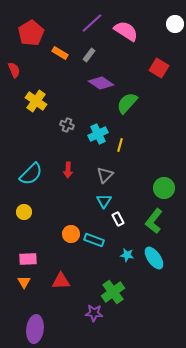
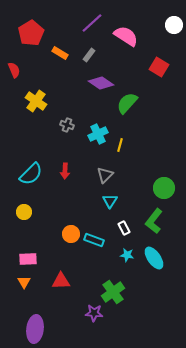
white circle: moved 1 px left, 1 px down
pink semicircle: moved 5 px down
red square: moved 1 px up
red arrow: moved 3 px left, 1 px down
cyan triangle: moved 6 px right
white rectangle: moved 6 px right, 9 px down
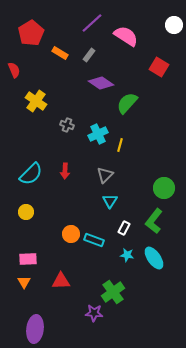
yellow circle: moved 2 px right
white rectangle: rotated 56 degrees clockwise
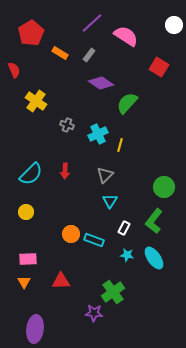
green circle: moved 1 px up
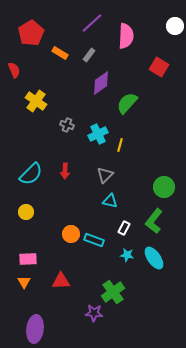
white circle: moved 1 px right, 1 px down
pink semicircle: rotated 60 degrees clockwise
purple diamond: rotated 70 degrees counterclockwise
cyan triangle: rotated 49 degrees counterclockwise
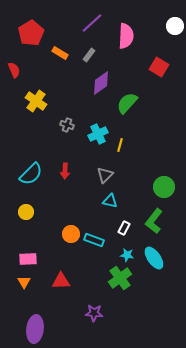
green cross: moved 7 px right, 14 px up
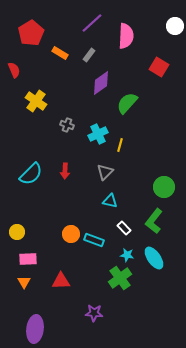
gray triangle: moved 3 px up
yellow circle: moved 9 px left, 20 px down
white rectangle: rotated 72 degrees counterclockwise
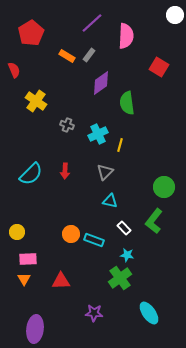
white circle: moved 11 px up
orange rectangle: moved 7 px right, 3 px down
green semicircle: rotated 50 degrees counterclockwise
cyan ellipse: moved 5 px left, 55 px down
orange triangle: moved 3 px up
